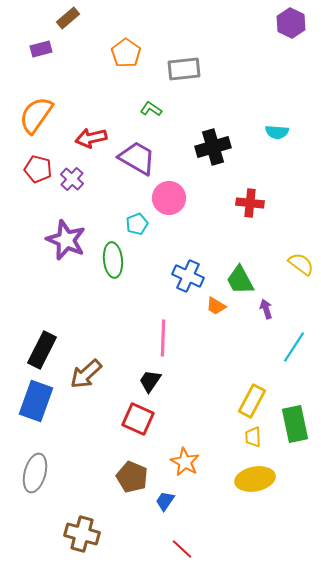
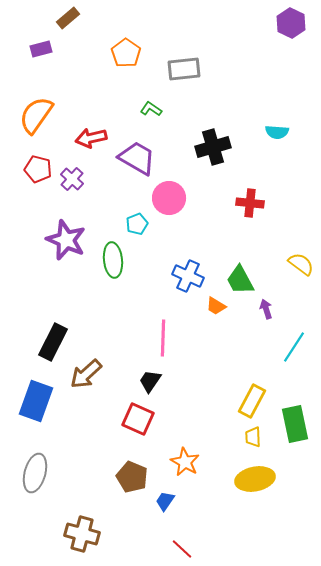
black rectangle: moved 11 px right, 8 px up
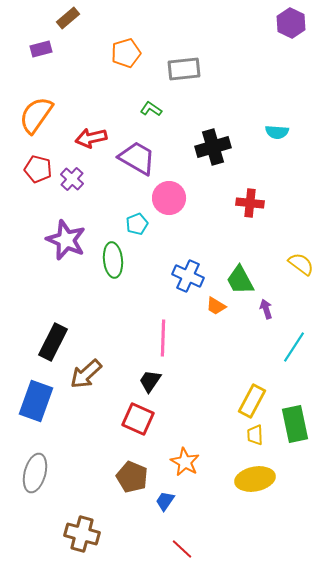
orange pentagon: rotated 20 degrees clockwise
yellow trapezoid: moved 2 px right, 2 px up
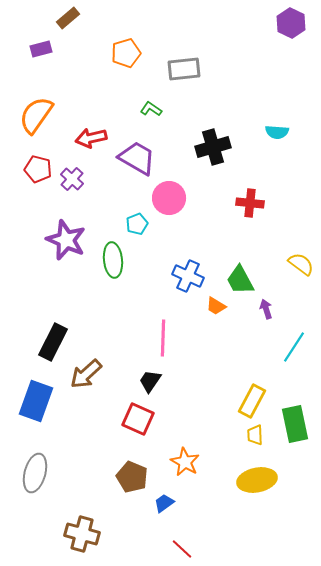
yellow ellipse: moved 2 px right, 1 px down
blue trapezoid: moved 1 px left, 2 px down; rotated 20 degrees clockwise
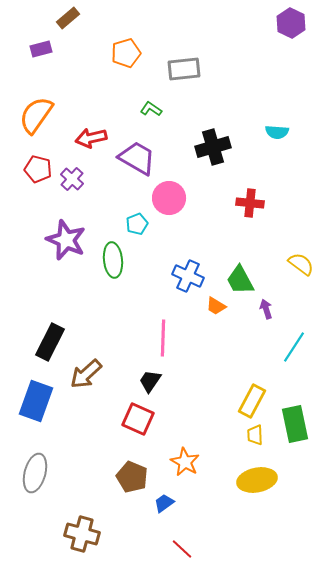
black rectangle: moved 3 px left
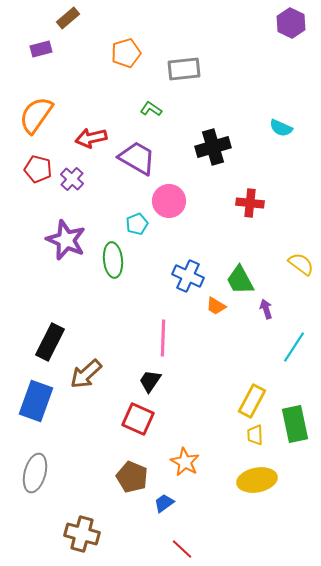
cyan semicircle: moved 4 px right, 4 px up; rotated 20 degrees clockwise
pink circle: moved 3 px down
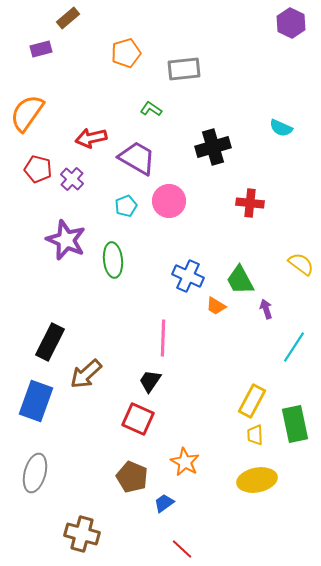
orange semicircle: moved 9 px left, 2 px up
cyan pentagon: moved 11 px left, 18 px up
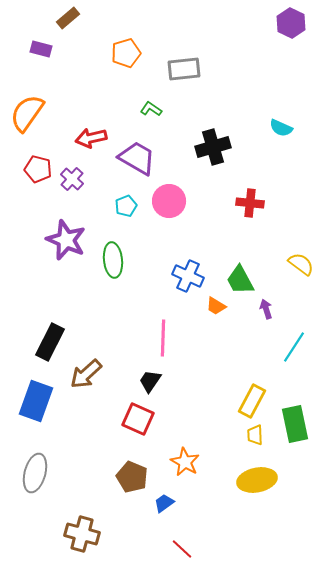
purple rectangle: rotated 30 degrees clockwise
